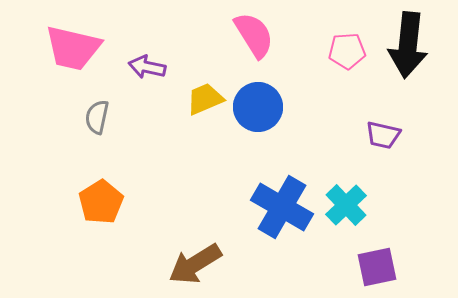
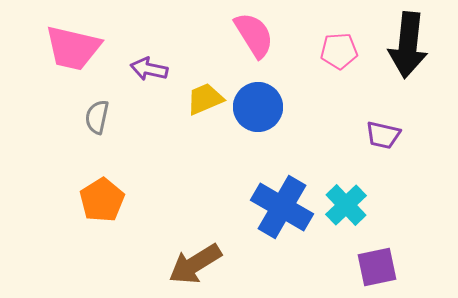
pink pentagon: moved 8 px left
purple arrow: moved 2 px right, 2 px down
orange pentagon: moved 1 px right, 2 px up
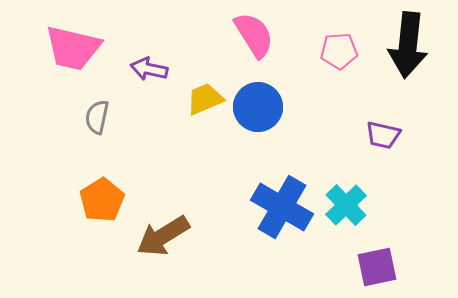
brown arrow: moved 32 px left, 28 px up
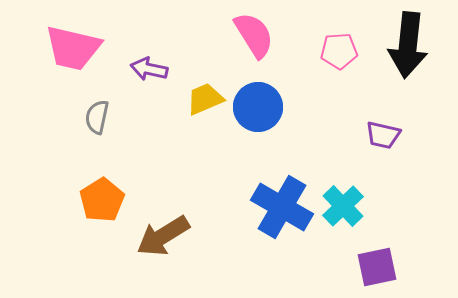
cyan cross: moved 3 px left, 1 px down
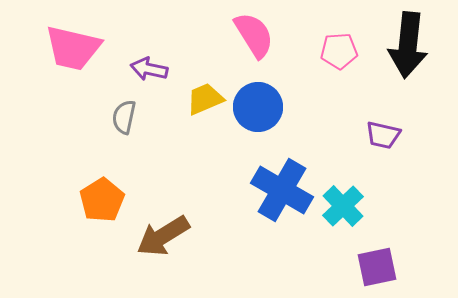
gray semicircle: moved 27 px right
blue cross: moved 17 px up
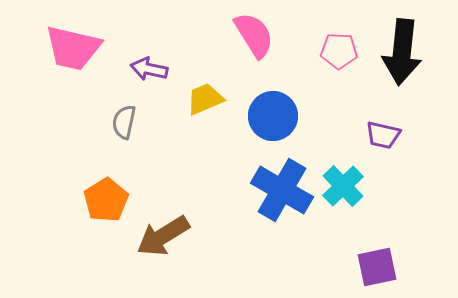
black arrow: moved 6 px left, 7 px down
pink pentagon: rotated 6 degrees clockwise
blue circle: moved 15 px right, 9 px down
gray semicircle: moved 5 px down
orange pentagon: moved 4 px right
cyan cross: moved 20 px up
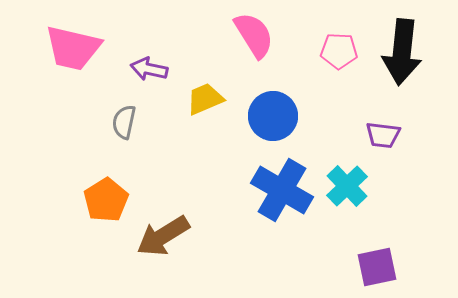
purple trapezoid: rotated 6 degrees counterclockwise
cyan cross: moved 4 px right
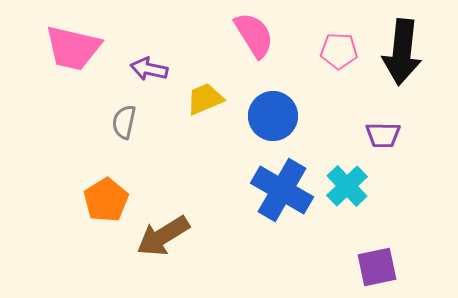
purple trapezoid: rotated 6 degrees counterclockwise
